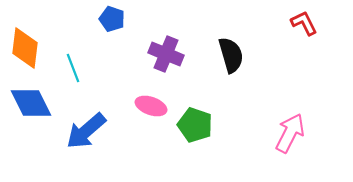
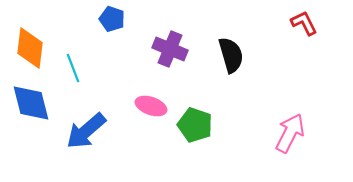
orange diamond: moved 5 px right
purple cross: moved 4 px right, 5 px up
blue diamond: rotated 12 degrees clockwise
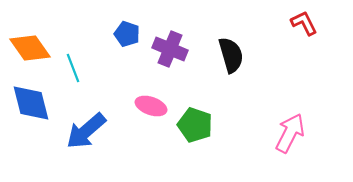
blue pentagon: moved 15 px right, 15 px down
orange diamond: rotated 42 degrees counterclockwise
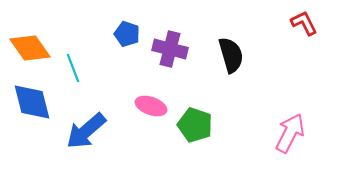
purple cross: rotated 8 degrees counterclockwise
blue diamond: moved 1 px right, 1 px up
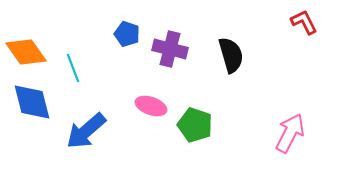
red L-shape: moved 1 px up
orange diamond: moved 4 px left, 4 px down
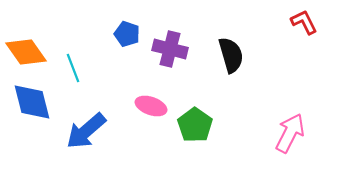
green pentagon: rotated 16 degrees clockwise
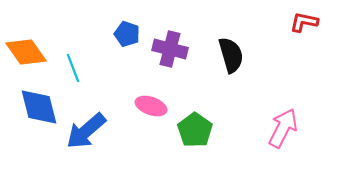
red L-shape: rotated 52 degrees counterclockwise
blue diamond: moved 7 px right, 5 px down
green pentagon: moved 5 px down
pink arrow: moved 7 px left, 5 px up
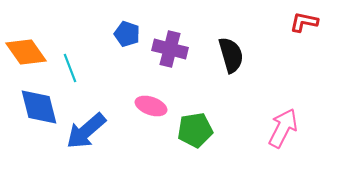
cyan line: moved 3 px left
green pentagon: rotated 28 degrees clockwise
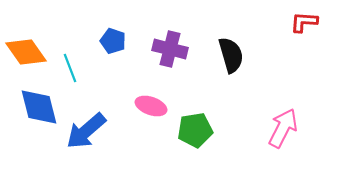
red L-shape: rotated 8 degrees counterclockwise
blue pentagon: moved 14 px left, 7 px down
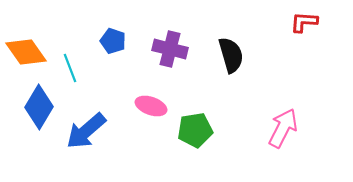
blue diamond: rotated 45 degrees clockwise
